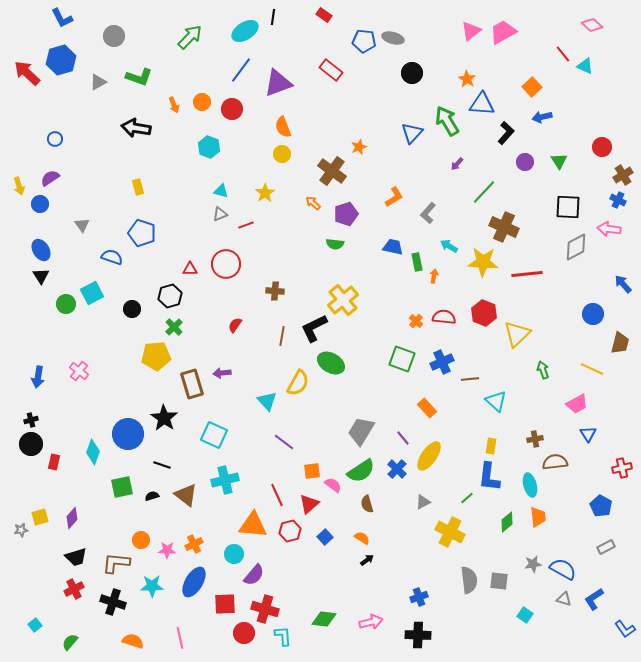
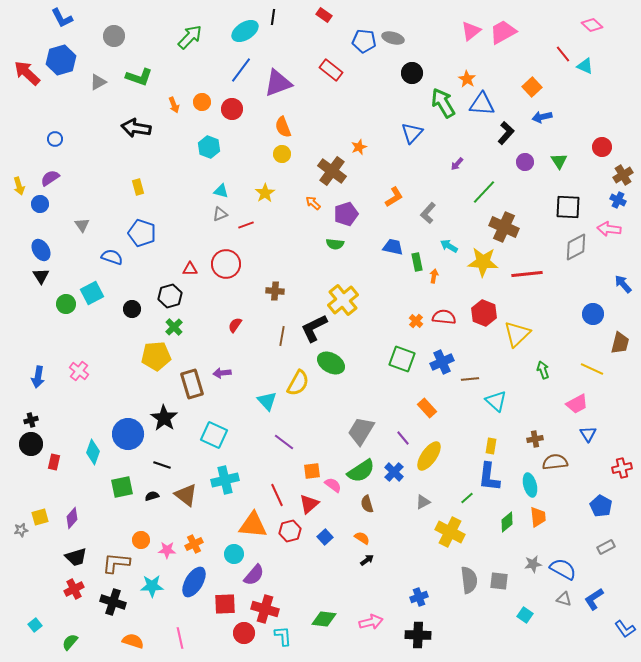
green arrow at (447, 121): moved 4 px left, 18 px up
blue cross at (397, 469): moved 3 px left, 3 px down
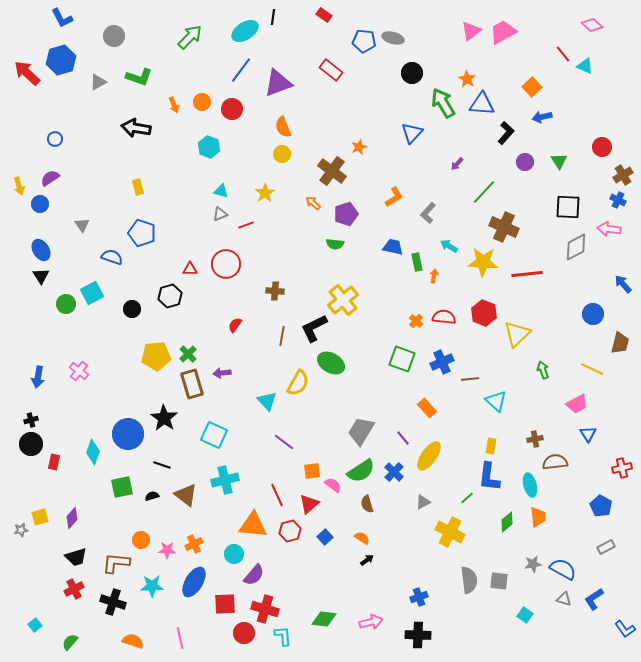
green cross at (174, 327): moved 14 px right, 27 px down
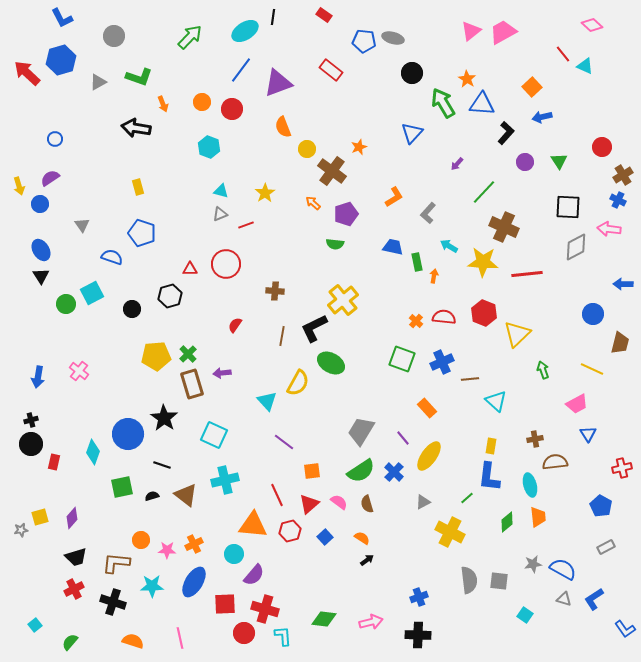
orange arrow at (174, 105): moved 11 px left, 1 px up
yellow circle at (282, 154): moved 25 px right, 5 px up
blue arrow at (623, 284): rotated 48 degrees counterclockwise
pink semicircle at (333, 485): moved 6 px right, 17 px down
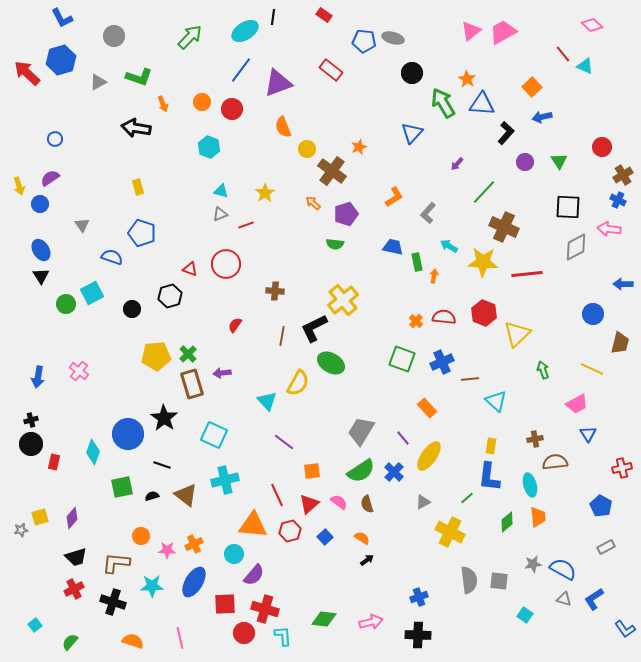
red triangle at (190, 269): rotated 21 degrees clockwise
orange circle at (141, 540): moved 4 px up
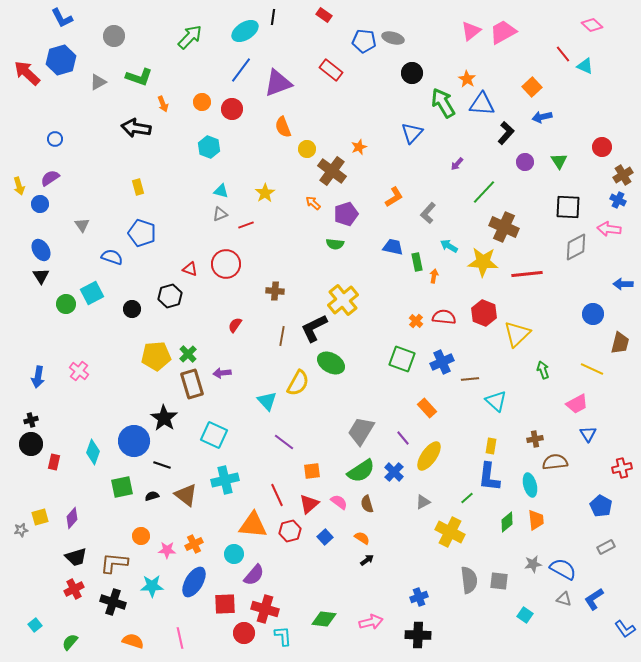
blue circle at (128, 434): moved 6 px right, 7 px down
orange trapezoid at (538, 517): moved 2 px left, 3 px down
brown L-shape at (116, 563): moved 2 px left
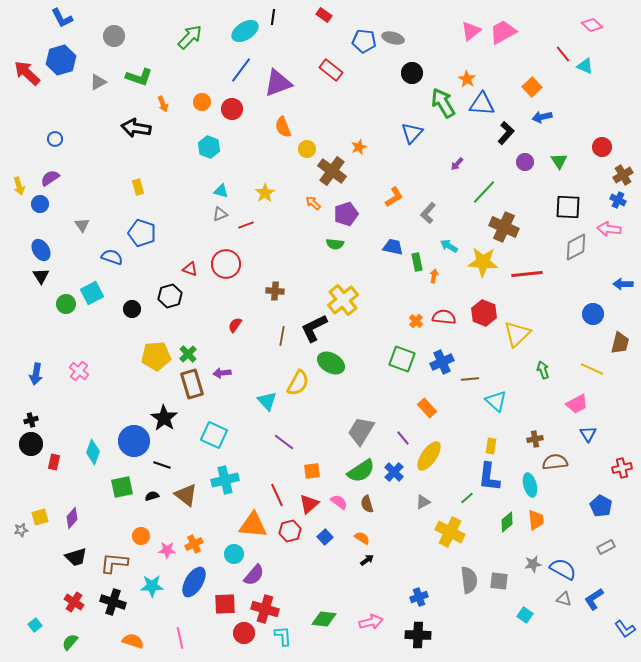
blue arrow at (38, 377): moved 2 px left, 3 px up
red cross at (74, 589): moved 13 px down; rotated 30 degrees counterclockwise
